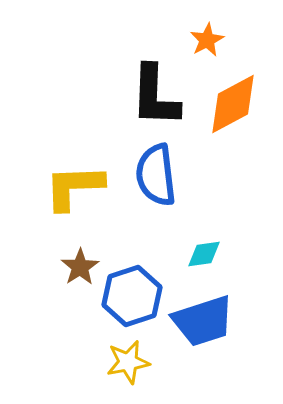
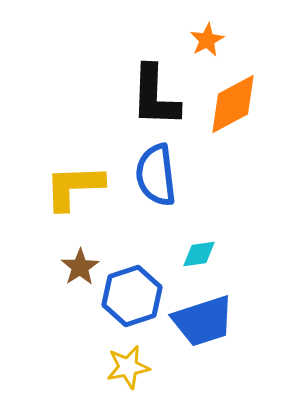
cyan diamond: moved 5 px left
yellow star: moved 5 px down
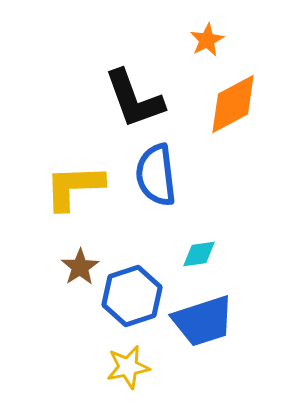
black L-shape: moved 21 px left, 3 px down; rotated 22 degrees counterclockwise
